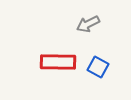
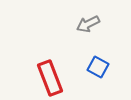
red rectangle: moved 8 px left, 16 px down; rotated 68 degrees clockwise
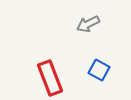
blue square: moved 1 px right, 3 px down
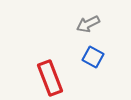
blue square: moved 6 px left, 13 px up
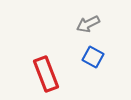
red rectangle: moved 4 px left, 4 px up
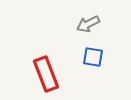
blue square: rotated 20 degrees counterclockwise
